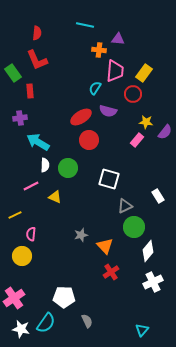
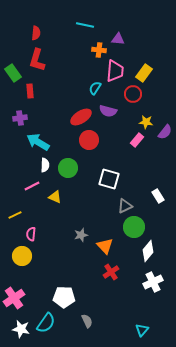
red semicircle at (37, 33): moved 1 px left
red L-shape at (37, 60): rotated 40 degrees clockwise
pink line at (31, 186): moved 1 px right
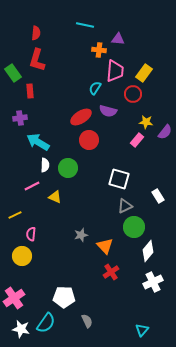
white square at (109, 179): moved 10 px right
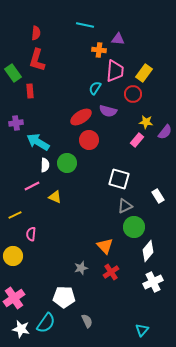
purple cross at (20, 118): moved 4 px left, 5 px down
green circle at (68, 168): moved 1 px left, 5 px up
gray star at (81, 235): moved 33 px down
yellow circle at (22, 256): moved 9 px left
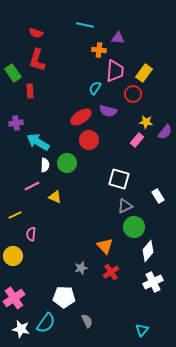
red semicircle at (36, 33): rotated 104 degrees clockwise
purple triangle at (118, 39): moved 1 px up
